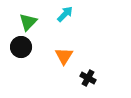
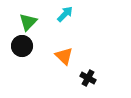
black circle: moved 1 px right, 1 px up
orange triangle: rotated 18 degrees counterclockwise
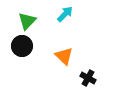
green triangle: moved 1 px left, 1 px up
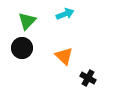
cyan arrow: rotated 24 degrees clockwise
black circle: moved 2 px down
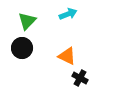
cyan arrow: moved 3 px right
orange triangle: moved 3 px right; rotated 18 degrees counterclockwise
black cross: moved 8 px left
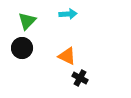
cyan arrow: rotated 18 degrees clockwise
